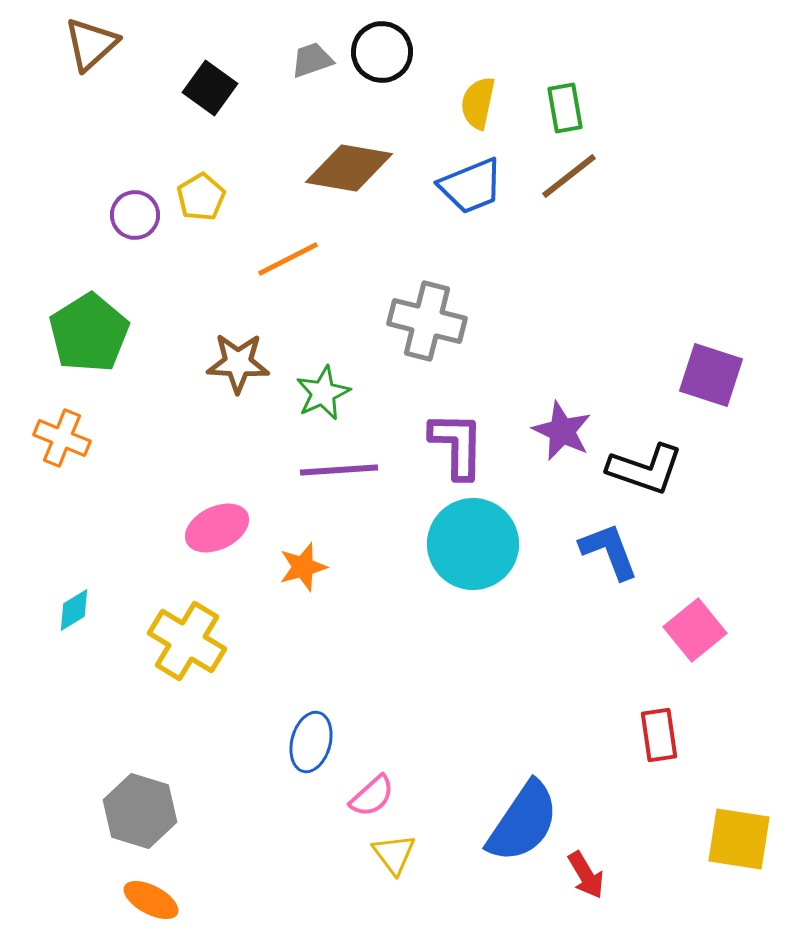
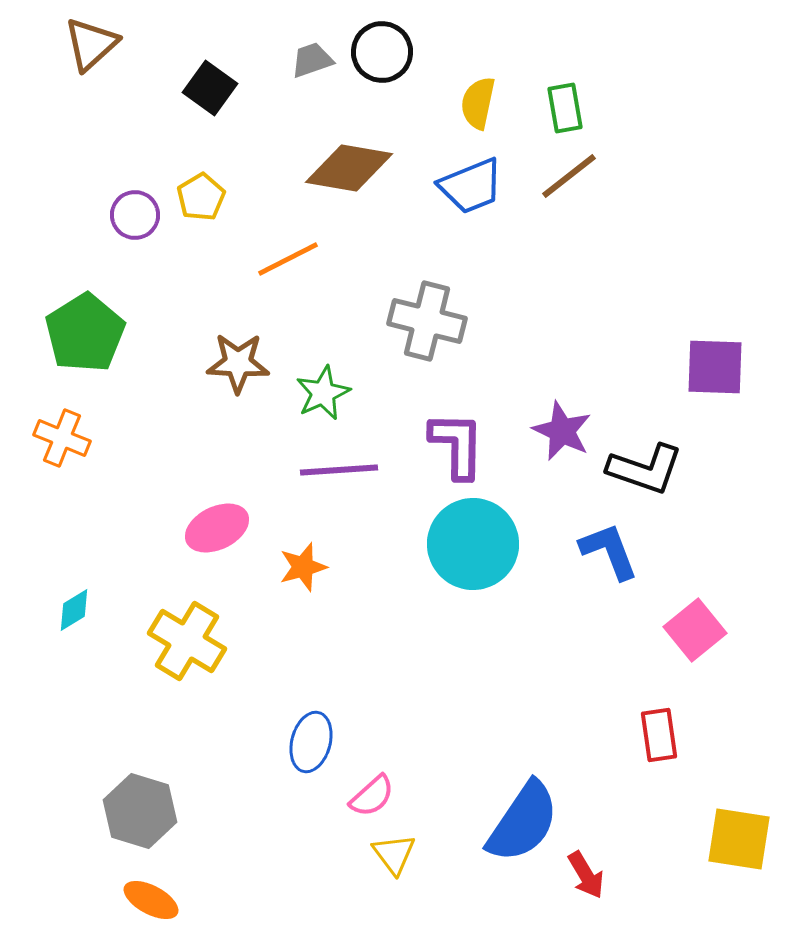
green pentagon: moved 4 px left
purple square: moved 4 px right, 8 px up; rotated 16 degrees counterclockwise
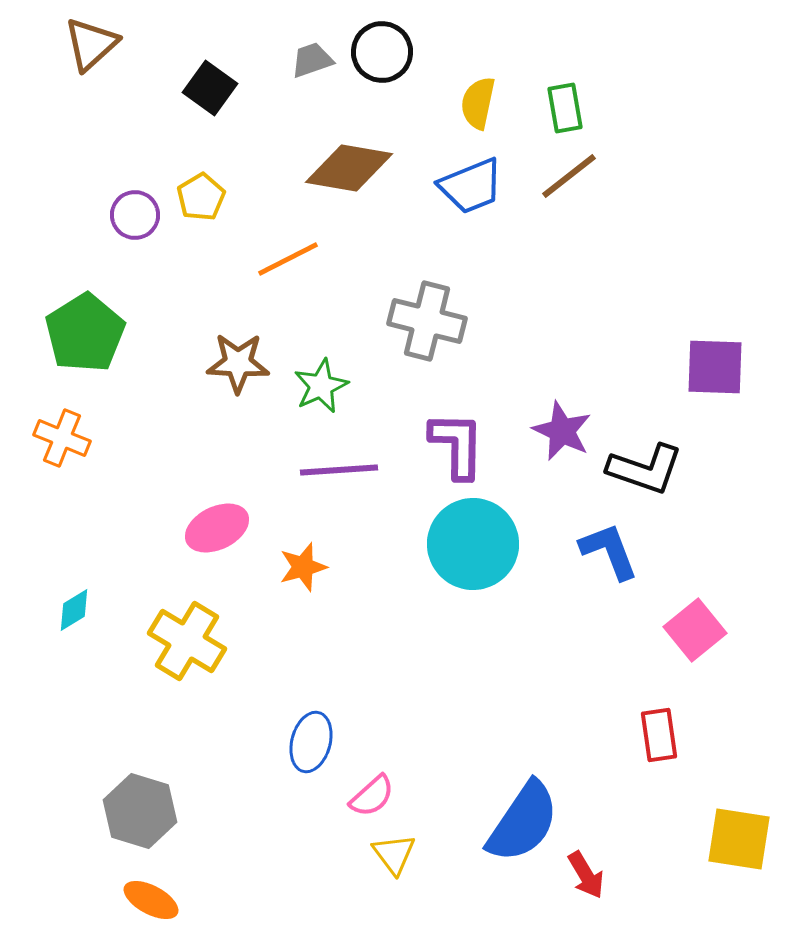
green star: moved 2 px left, 7 px up
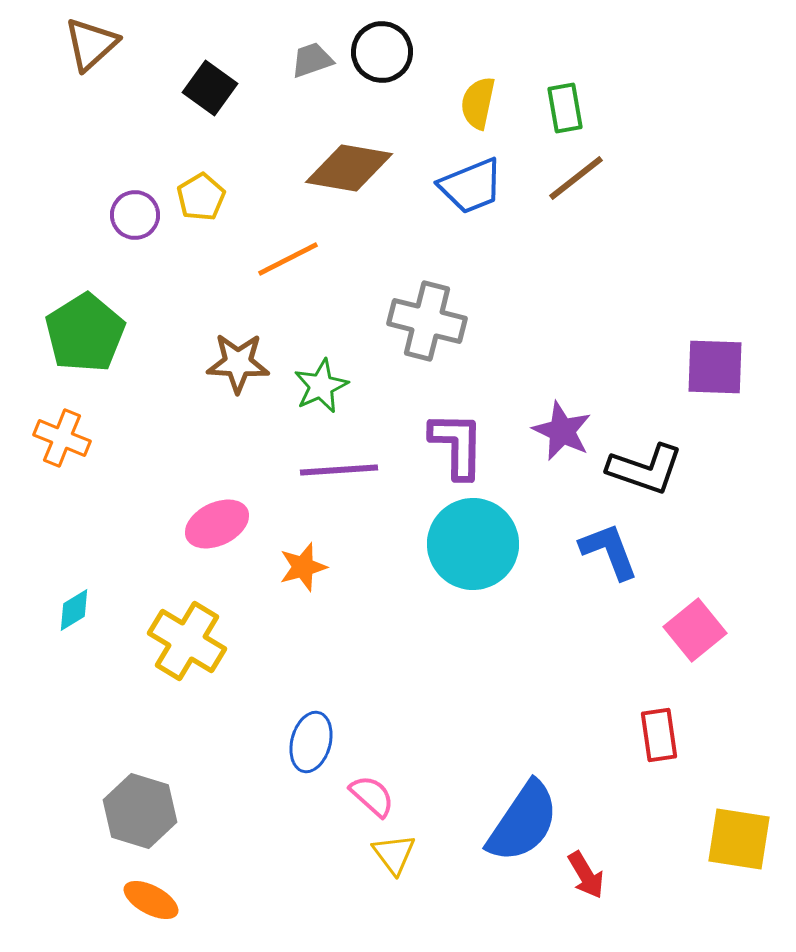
brown line: moved 7 px right, 2 px down
pink ellipse: moved 4 px up
pink semicircle: rotated 96 degrees counterclockwise
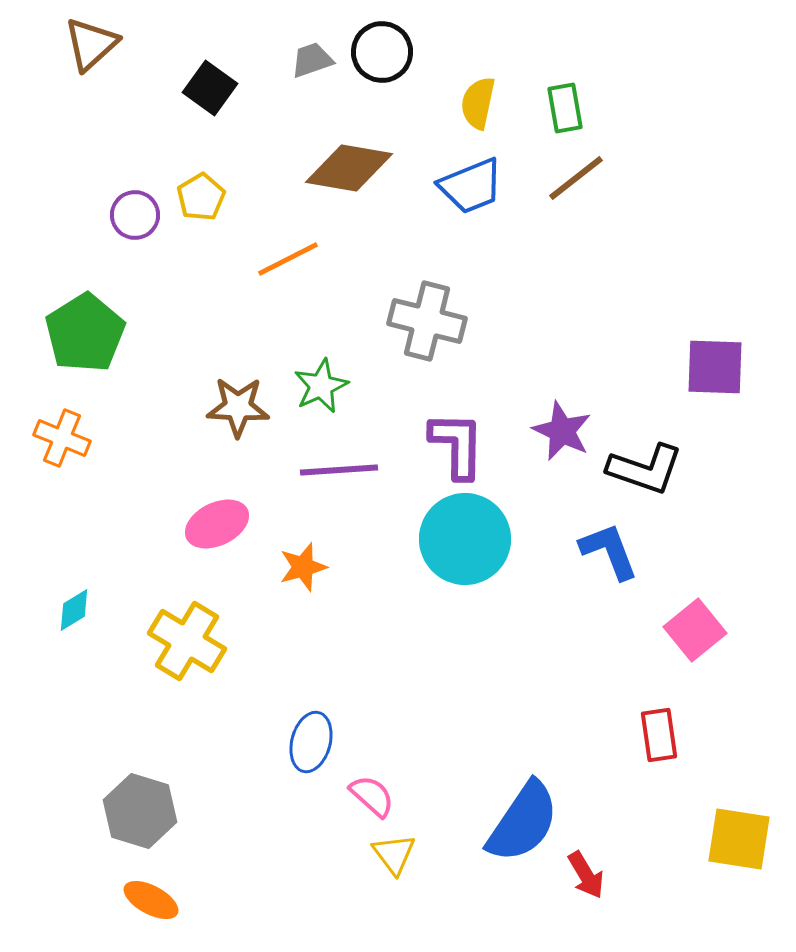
brown star: moved 44 px down
cyan circle: moved 8 px left, 5 px up
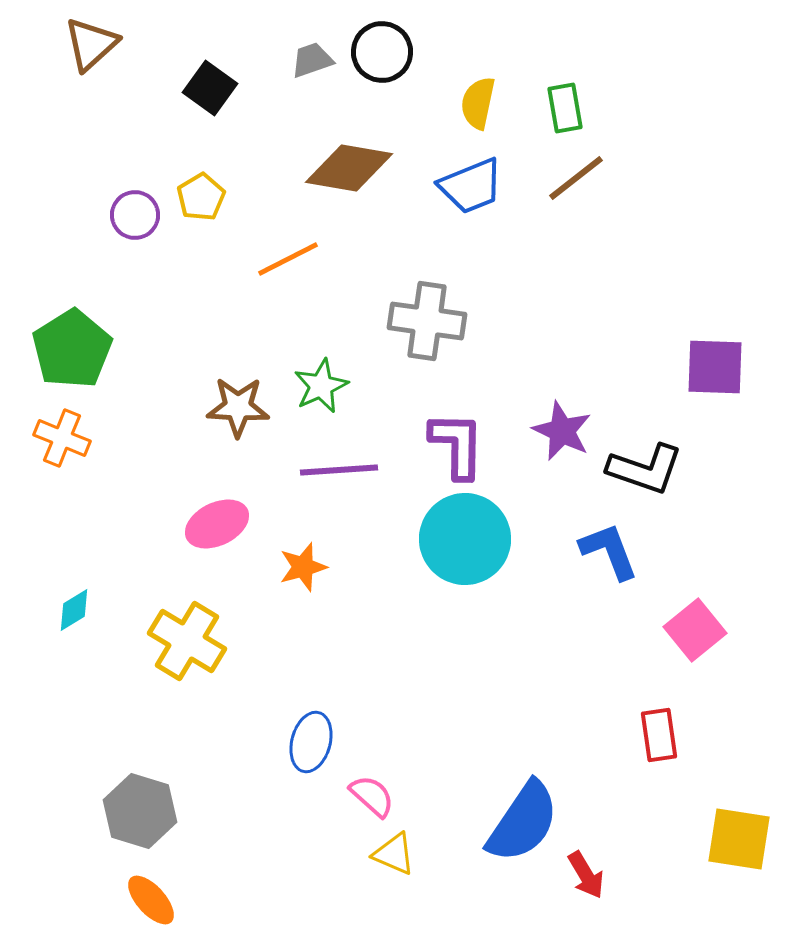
gray cross: rotated 6 degrees counterclockwise
green pentagon: moved 13 px left, 16 px down
yellow triangle: rotated 30 degrees counterclockwise
orange ellipse: rotated 20 degrees clockwise
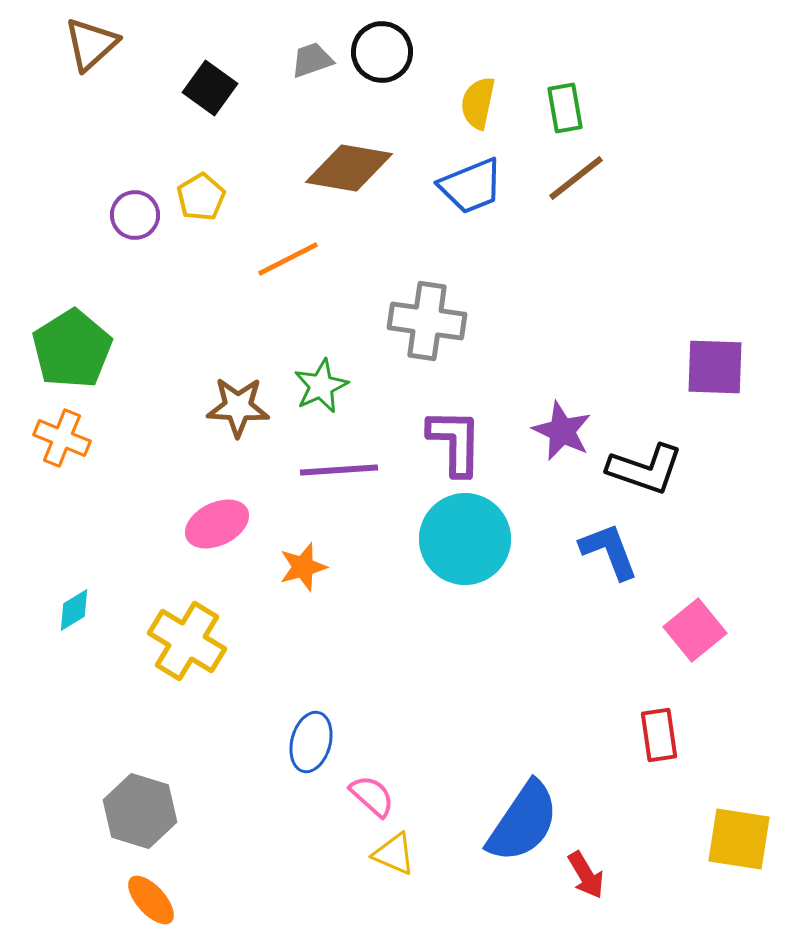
purple L-shape: moved 2 px left, 3 px up
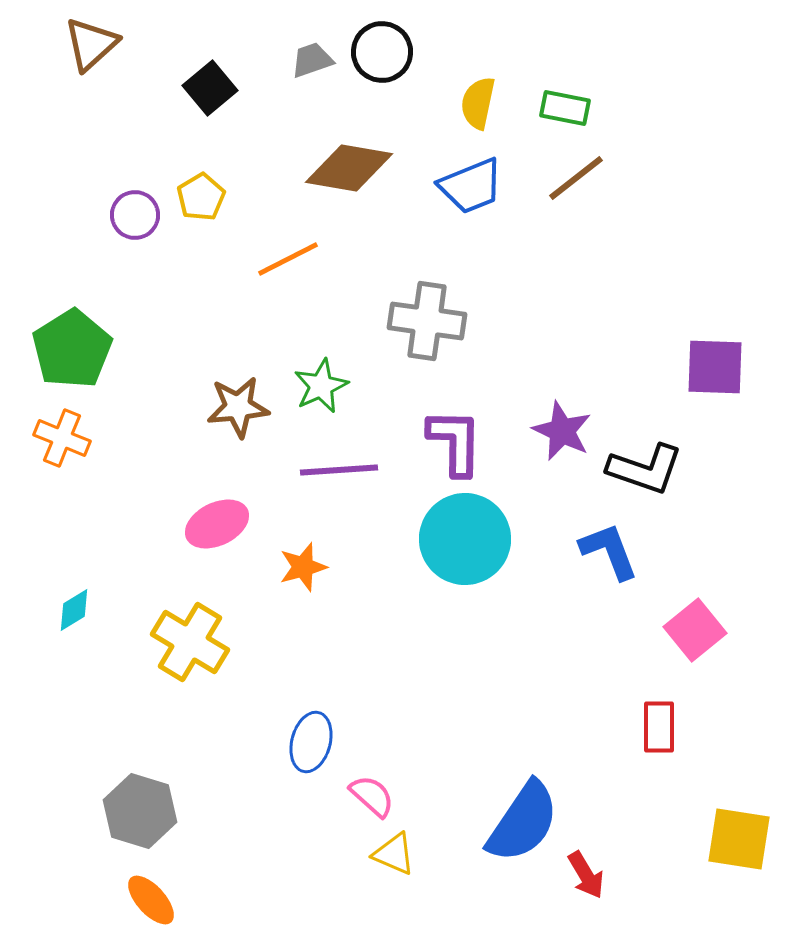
black square: rotated 14 degrees clockwise
green rectangle: rotated 69 degrees counterclockwise
brown star: rotated 8 degrees counterclockwise
yellow cross: moved 3 px right, 1 px down
red rectangle: moved 8 px up; rotated 8 degrees clockwise
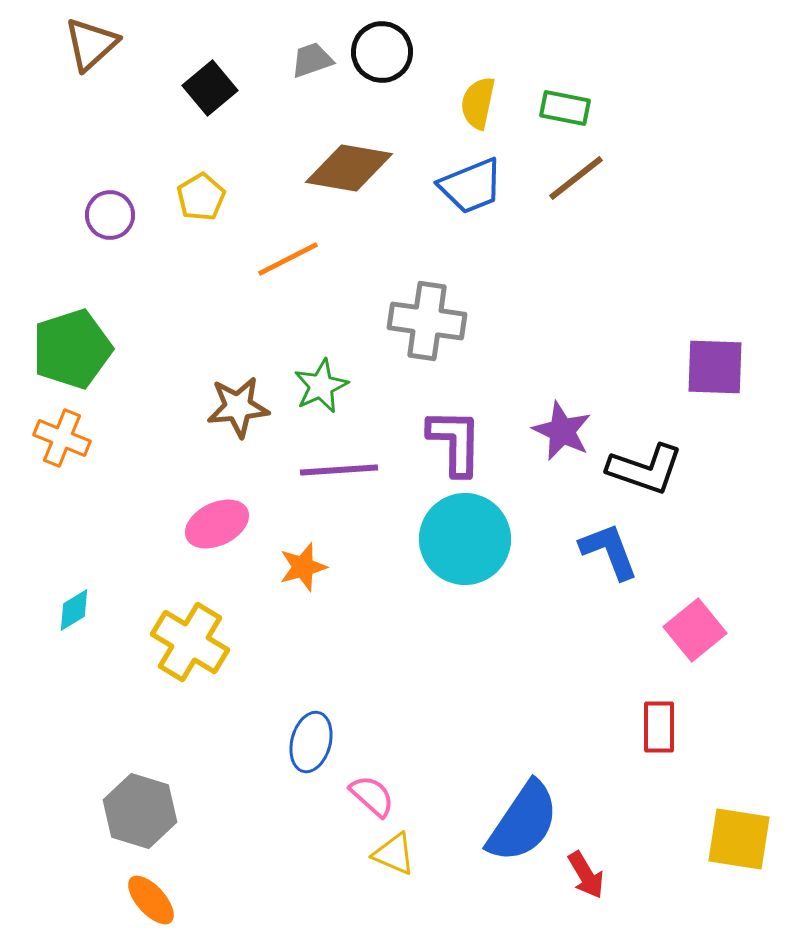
purple circle: moved 25 px left
green pentagon: rotated 14 degrees clockwise
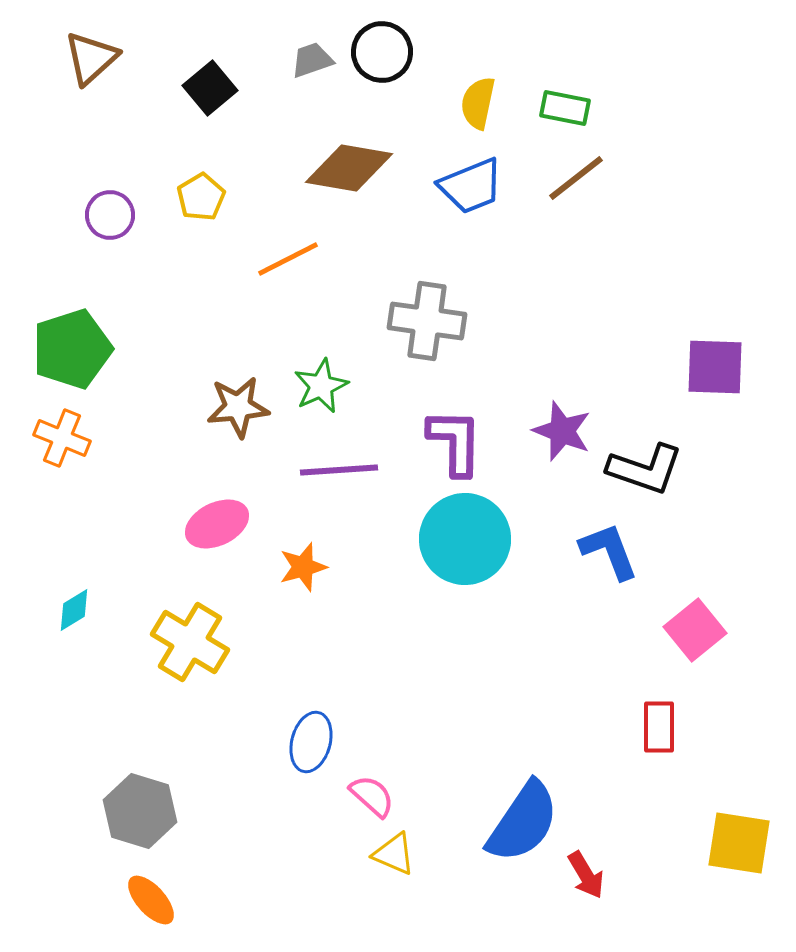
brown triangle: moved 14 px down
purple star: rotated 4 degrees counterclockwise
yellow square: moved 4 px down
